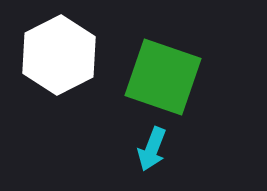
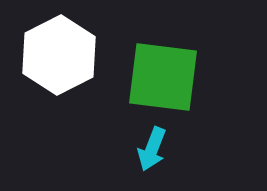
green square: rotated 12 degrees counterclockwise
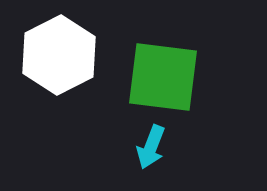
cyan arrow: moved 1 px left, 2 px up
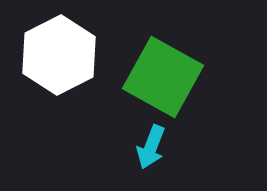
green square: rotated 22 degrees clockwise
